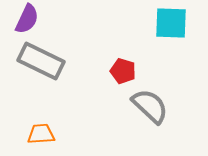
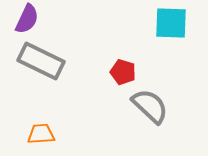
red pentagon: moved 1 px down
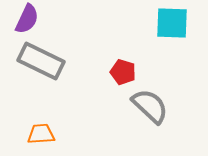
cyan square: moved 1 px right
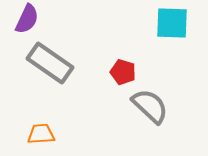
gray rectangle: moved 9 px right, 2 px down; rotated 9 degrees clockwise
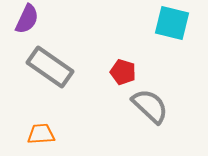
cyan square: rotated 12 degrees clockwise
gray rectangle: moved 4 px down
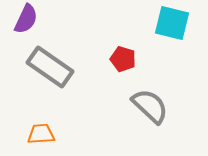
purple semicircle: moved 1 px left
red pentagon: moved 13 px up
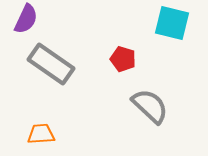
gray rectangle: moved 1 px right, 3 px up
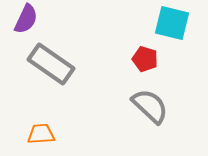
red pentagon: moved 22 px right
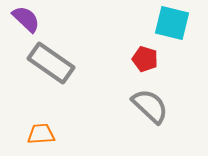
purple semicircle: rotated 72 degrees counterclockwise
gray rectangle: moved 1 px up
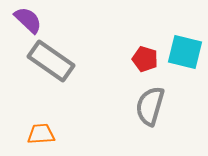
purple semicircle: moved 2 px right, 1 px down
cyan square: moved 13 px right, 29 px down
gray rectangle: moved 2 px up
gray semicircle: rotated 117 degrees counterclockwise
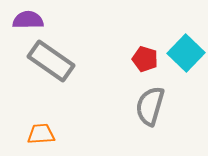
purple semicircle: rotated 44 degrees counterclockwise
cyan square: moved 1 px right, 1 px down; rotated 30 degrees clockwise
